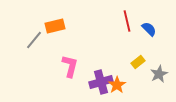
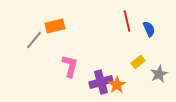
blue semicircle: rotated 21 degrees clockwise
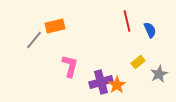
blue semicircle: moved 1 px right, 1 px down
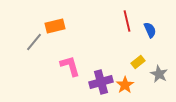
gray line: moved 2 px down
pink L-shape: rotated 30 degrees counterclockwise
gray star: rotated 18 degrees counterclockwise
orange star: moved 8 px right
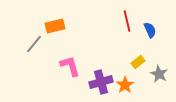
gray line: moved 2 px down
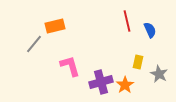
yellow rectangle: rotated 40 degrees counterclockwise
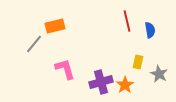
blue semicircle: rotated 14 degrees clockwise
pink L-shape: moved 5 px left, 3 px down
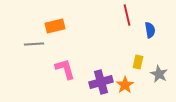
red line: moved 6 px up
gray line: rotated 48 degrees clockwise
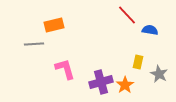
red line: rotated 30 degrees counterclockwise
orange rectangle: moved 1 px left, 1 px up
blue semicircle: rotated 70 degrees counterclockwise
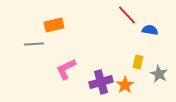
pink L-shape: moved 1 px right; rotated 100 degrees counterclockwise
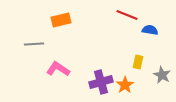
red line: rotated 25 degrees counterclockwise
orange rectangle: moved 7 px right, 5 px up
pink L-shape: moved 8 px left; rotated 60 degrees clockwise
gray star: moved 3 px right, 1 px down
